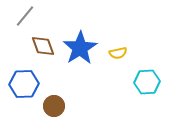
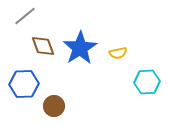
gray line: rotated 10 degrees clockwise
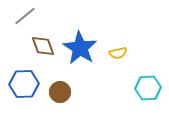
blue star: rotated 8 degrees counterclockwise
cyan hexagon: moved 1 px right, 6 px down
brown circle: moved 6 px right, 14 px up
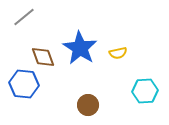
gray line: moved 1 px left, 1 px down
brown diamond: moved 11 px down
blue hexagon: rotated 8 degrees clockwise
cyan hexagon: moved 3 px left, 3 px down
brown circle: moved 28 px right, 13 px down
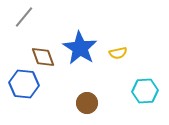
gray line: rotated 10 degrees counterclockwise
brown circle: moved 1 px left, 2 px up
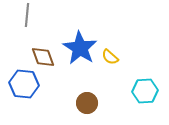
gray line: moved 3 px right, 2 px up; rotated 35 degrees counterclockwise
yellow semicircle: moved 8 px left, 4 px down; rotated 54 degrees clockwise
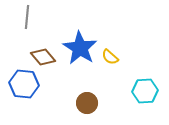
gray line: moved 2 px down
brown diamond: rotated 20 degrees counterclockwise
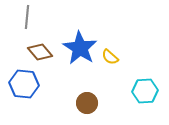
brown diamond: moved 3 px left, 5 px up
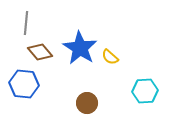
gray line: moved 1 px left, 6 px down
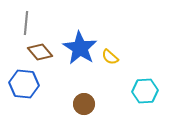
brown circle: moved 3 px left, 1 px down
